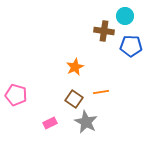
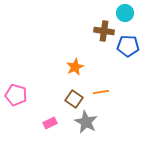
cyan circle: moved 3 px up
blue pentagon: moved 3 px left
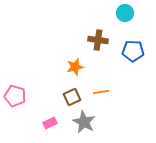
brown cross: moved 6 px left, 9 px down
blue pentagon: moved 5 px right, 5 px down
orange star: rotated 12 degrees clockwise
pink pentagon: moved 1 px left, 1 px down
brown square: moved 2 px left, 2 px up; rotated 30 degrees clockwise
gray star: moved 2 px left
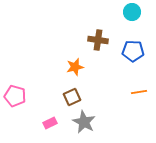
cyan circle: moved 7 px right, 1 px up
orange line: moved 38 px right
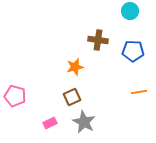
cyan circle: moved 2 px left, 1 px up
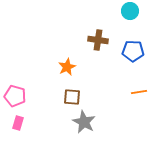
orange star: moved 8 px left; rotated 12 degrees counterclockwise
brown square: rotated 30 degrees clockwise
pink rectangle: moved 32 px left; rotated 48 degrees counterclockwise
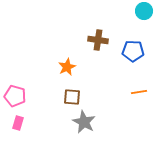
cyan circle: moved 14 px right
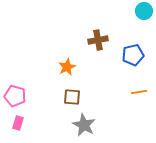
brown cross: rotated 18 degrees counterclockwise
blue pentagon: moved 4 px down; rotated 15 degrees counterclockwise
gray star: moved 3 px down
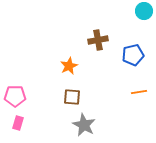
orange star: moved 2 px right, 1 px up
pink pentagon: rotated 15 degrees counterclockwise
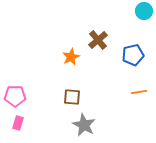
brown cross: rotated 30 degrees counterclockwise
orange star: moved 2 px right, 9 px up
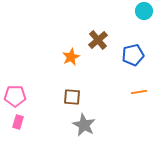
pink rectangle: moved 1 px up
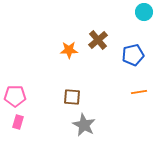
cyan circle: moved 1 px down
orange star: moved 2 px left, 7 px up; rotated 24 degrees clockwise
